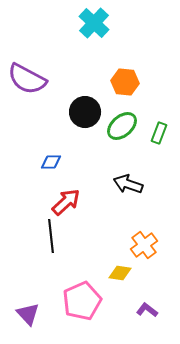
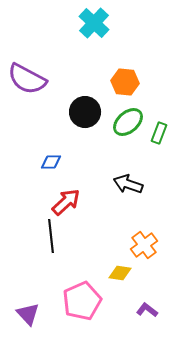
green ellipse: moved 6 px right, 4 px up
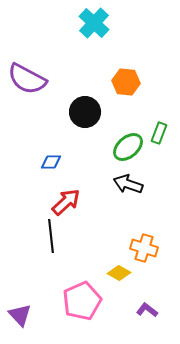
orange hexagon: moved 1 px right
green ellipse: moved 25 px down
orange cross: moved 3 px down; rotated 36 degrees counterclockwise
yellow diamond: moved 1 px left; rotated 20 degrees clockwise
purple triangle: moved 8 px left, 1 px down
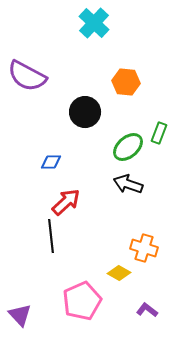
purple semicircle: moved 3 px up
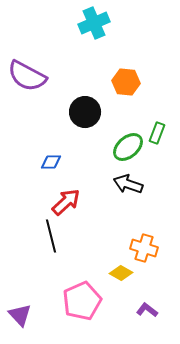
cyan cross: rotated 24 degrees clockwise
green rectangle: moved 2 px left
black line: rotated 8 degrees counterclockwise
yellow diamond: moved 2 px right
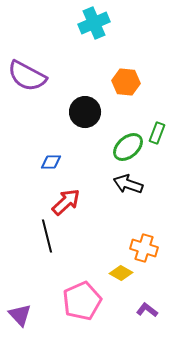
black line: moved 4 px left
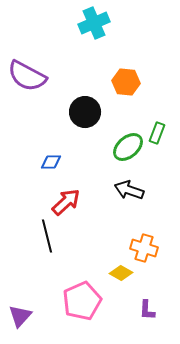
black arrow: moved 1 px right, 6 px down
purple L-shape: rotated 125 degrees counterclockwise
purple triangle: moved 1 px down; rotated 25 degrees clockwise
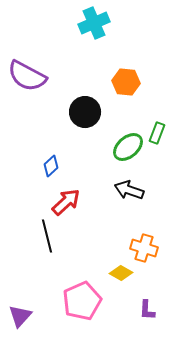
blue diamond: moved 4 px down; rotated 40 degrees counterclockwise
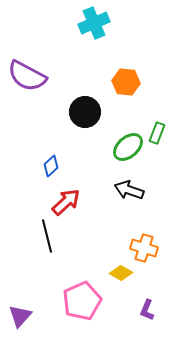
purple L-shape: rotated 20 degrees clockwise
